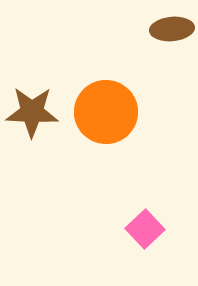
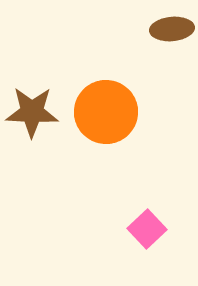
pink square: moved 2 px right
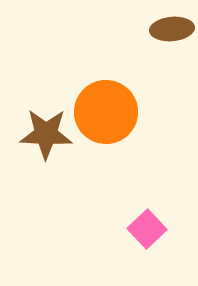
brown star: moved 14 px right, 22 px down
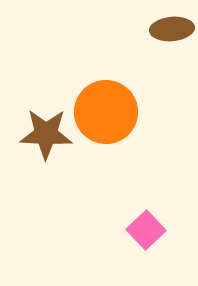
pink square: moved 1 px left, 1 px down
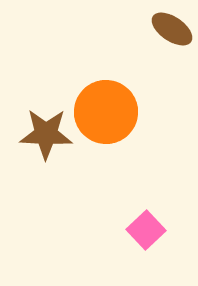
brown ellipse: rotated 39 degrees clockwise
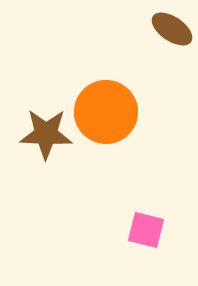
pink square: rotated 33 degrees counterclockwise
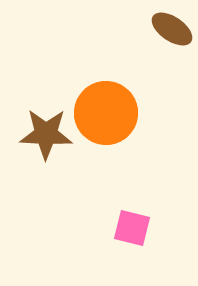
orange circle: moved 1 px down
pink square: moved 14 px left, 2 px up
